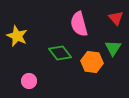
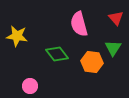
yellow star: rotated 15 degrees counterclockwise
green diamond: moved 3 px left, 1 px down
pink circle: moved 1 px right, 5 px down
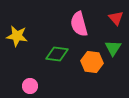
green diamond: rotated 45 degrees counterclockwise
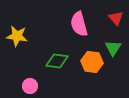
green diamond: moved 7 px down
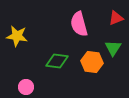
red triangle: rotated 49 degrees clockwise
pink circle: moved 4 px left, 1 px down
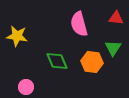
red triangle: rotated 28 degrees clockwise
green diamond: rotated 60 degrees clockwise
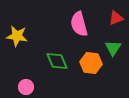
red triangle: rotated 28 degrees counterclockwise
orange hexagon: moved 1 px left, 1 px down
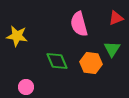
green triangle: moved 1 px left, 1 px down
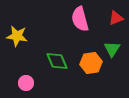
pink semicircle: moved 1 px right, 5 px up
orange hexagon: rotated 15 degrees counterclockwise
pink circle: moved 4 px up
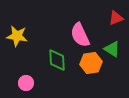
pink semicircle: moved 16 px down; rotated 10 degrees counterclockwise
green triangle: rotated 30 degrees counterclockwise
green diamond: moved 1 px up; rotated 20 degrees clockwise
